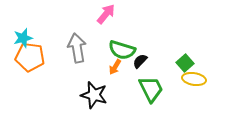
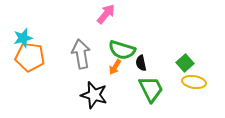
gray arrow: moved 4 px right, 6 px down
black semicircle: moved 1 px right, 2 px down; rotated 56 degrees counterclockwise
yellow ellipse: moved 3 px down
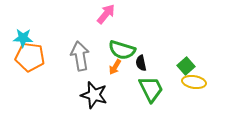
cyan star: rotated 18 degrees clockwise
gray arrow: moved 1 px left, 2 px down
green square: moved 1 px right, 3 px down
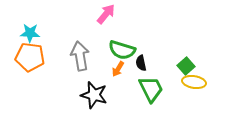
cyan star: moved 7 px right, 5 px up
orange arrow: moved 3 px right, 2 px down
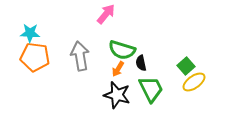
orange pentagon: moved 5 px right
yellow ellipse: rotated 45 degrees counterclockwise
black star: moved 23 px right
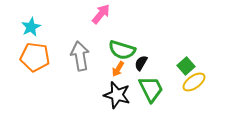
pink arrow: moved 5 px left
cyan star: moved 1 px right, 6 px up; rotated 30 degrees counterclockwise
black semicircle: rotated 42 degrees clockwise
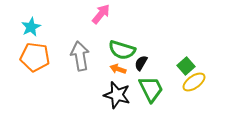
orange arrow: rotated 77 degrees clockwise
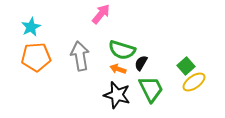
orange pentagon: moved 1 px right; rotated 12 degrees counterclockwise
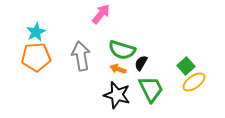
cyan star: moved 5 px right, 5 px down
gray arrow: moved 1 px right
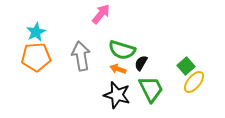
yellow ellipse: rotated 15 degrees counterclockwise
